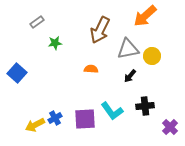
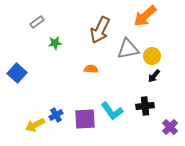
black arrow: moved 24 px right
blue cross: moved 1 px right, 3 px up
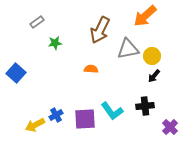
blue square: moved 1 px left
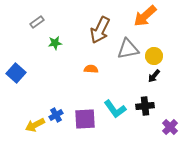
yellow circle: moved 2 px right
cyan L-shape: moved 3 px right, 2 px up
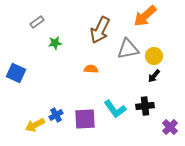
blue square: rotated 18 degrees counterclockwise
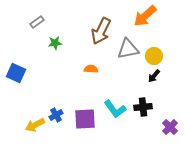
brown arrow: moved 1 px right, 1 px down
black cross: moved 2 px left, 1 px down
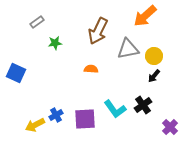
brown arrow: moved 3 px left
black cross: moved 2 px up; rotated 30 degrees counterclockwise
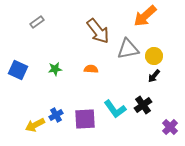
brown arrow: rotated 64 degrees counterclockwise
green star: moved 26 px down
blue square: moved 2 px right, 3 px up
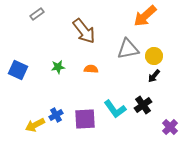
gray rectangle: moved 8 px up
brown arrow: moved 14 px left
green star: moved 3 px right, 2 px up
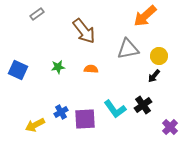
yellow circle: moved 5 px right
blue cross: moved 5 px right, 3 px up
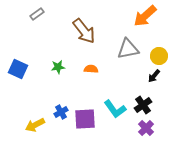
blue square: moved 1 px up
purple cross: moved 24 px left, 1 px down
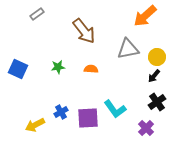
yellow circle: moved 2 px left, 1 px down
black cross: moved 14 px right, 3 px up
purple square: moved 3 px right, 1 px up
